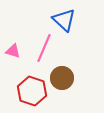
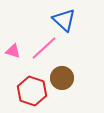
pink line: rotated 24 degrees clockwise
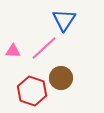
blue triangle: rotated 20 degrees clockwise
pink triangle: rotated 14 degrees counterclockwise
brown circle: moved 1 px left
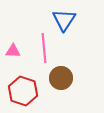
pink line: rotated 52 degrees counterclockwise
red hexagon: moved 9 px left
